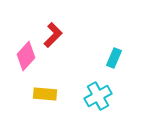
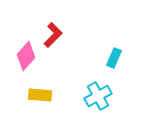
yellow rectangle: moved 5 px left, 1 px down
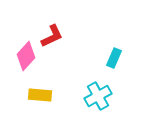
red L-shape: moved 1 px left, 1 px down; rotated 20 degrees clockwise
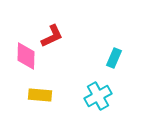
pink diamond: rotated 40 degrees counterclockwise
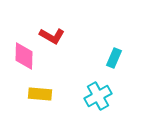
red L-shape: rotated 55 degrees clockwise
pink diamond: moved 2 px left
yellow rectangle: moved 1 px up
